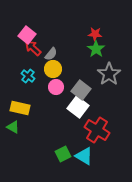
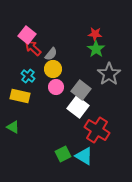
yellow rectangle: moved 12 px up
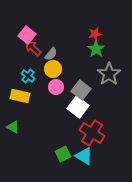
red star: rotated 16 degrees counterclockwise
red cross: moved 5 px left, 3 px down
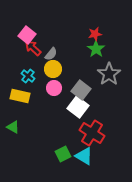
pink circle: moved 2 px left, 1 px down
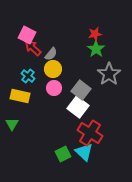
pink square: rotated 12 degrees counterclockwise
green triangle: moved 1 px left, 3 px up; rotated 32 degrees clockwise
red cross: moved 2 px left
cyan triangle: moved 4 px up; rotated 12 degrees clockwise
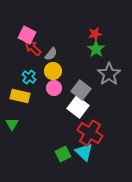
yellow circle: moved 2 px down
cyan cross: moved 1 px right, 1 px down
